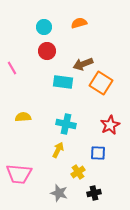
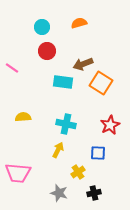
cyan circle: moved 2 px left
pink line: rotated 24 degrees counterclockwise
pink trapezoid: moved 1 px left, 1 px up
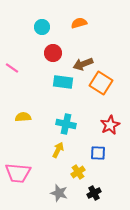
red circle: moved 6 px right, 2 px down
black cross: rotated 16 degrees counterclockwise
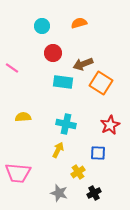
cyan circle: moved 1 px up
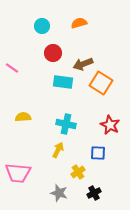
red star: rotated 18 degrees counterclockwise
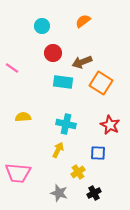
orange semicircle: moved 4 px right, 2 px up; rotated 21 degrees counterclockwise
brown arrow: moved 1 px left, 2 px up
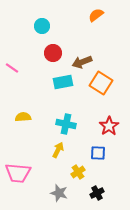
orange semicircle: moved 13 px right, 6 px up
cyan rectangle: rotated 18 degrees counterclockwise
red star: moved 1 px left, 1 px down; rotated 12 degrees clockwise
black cross: moved 3 px right
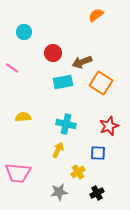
cyan circle: moved 18 px left, 6 px down
red star: rotated 12 degrees clockwise
gray star: moved 1 px up; rotated 24 degrees counterclockwise
